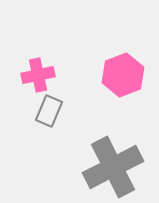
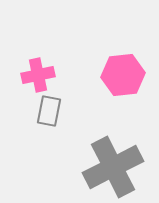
pink hexagon: rotated 15 degrees clockwise
gray rectangle: rotated 12 degrees counterclockwise
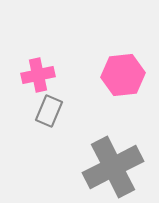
gray rectangle: rotated 12 degrees clockwise
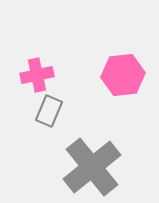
pink cross: moved 1 px left
gray cross: moved 21 px left; rotated 12 degrees counterclockwise
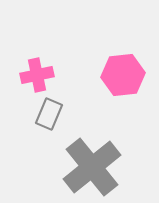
gray rectangle: moved 3 px down
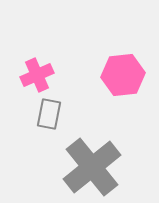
pink cross: rotated 12 degrees counterclockwise
gray rectangle: rotated 12 degrees counterclockwise
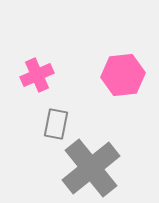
gray rectangle: moved 7 px right, 10 px down
gray cross: moved 1 px left, 1 px down
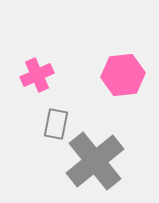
gray cross: moved 4 px right, 7 px up
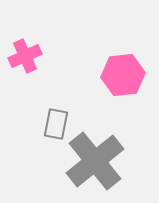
pink cross: moved 12 px left, 19 px up
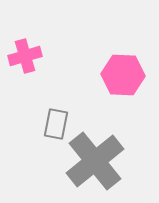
pink cross: rotated 8 degrees clockwise
pink hexagon: rotated 9 degrees clockwise
